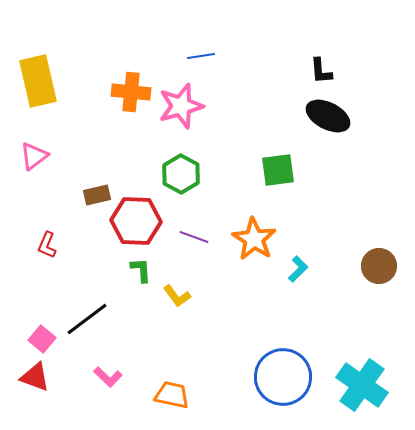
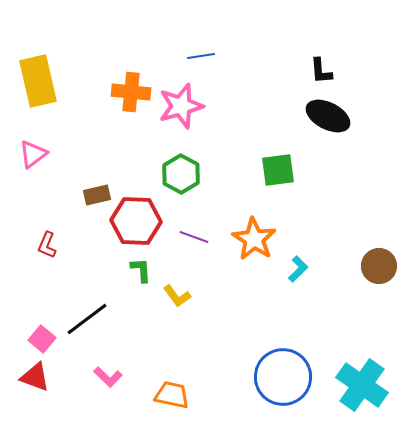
pink triangle: moved 1 px left, 2 px up
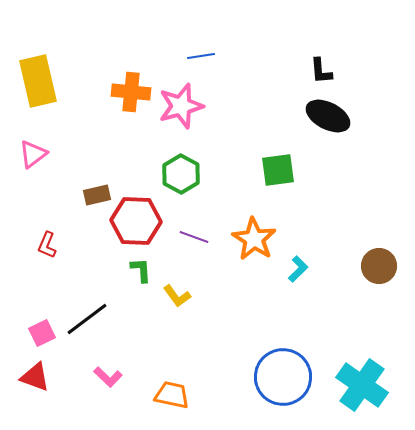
pink square: moved 6 px up; rotated 24 degrees clockwise
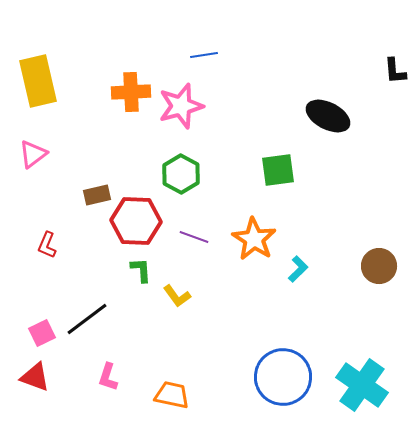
blue line: moved 3 px right, 1 px up
black L-shape: moved 74 px right
orange cross: rotated 9 degrees counterclockwise
pink L-shape: rotated 64 degrees clockwise
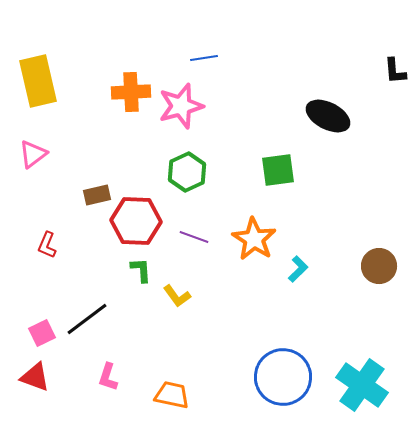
blue line: moved 3 px down
green hexagon: moved 6 px right, 2 px up; rotated 6 degrees clockwise
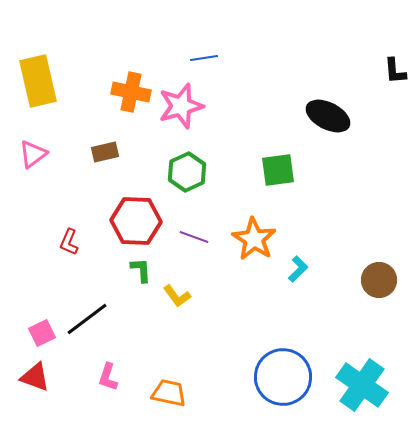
orange cross: rotated 15 degrees clockwise
brown rectangle: moved 8 px right, 43 px up
red L-shape: moved 22 px right, 3 px up
brown circle: moved 14 px down
orange trapezoid: moved 3 px left, 2 px up
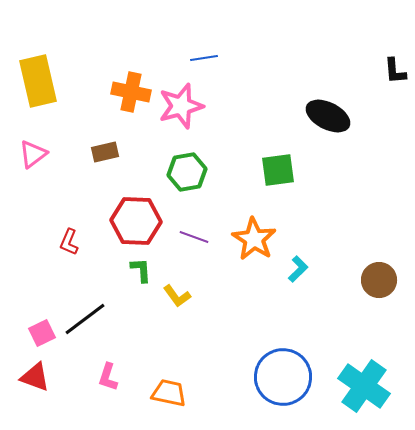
green hexagon: rotated 15 degrees clockwise
black line: moved 2 px left
cyan cross: moved 2 px right, 1 px down
